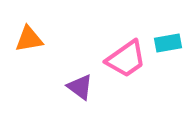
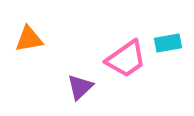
purple triangle: rotated 40 degrees clockwise
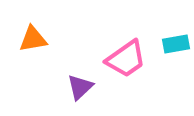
orange triangle: moved 4 px right
cyan rectangle: moved 8 px right, 1 px down
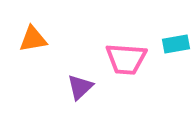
pink trapezoid: rotated 39 degrees clockwise
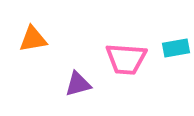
cyan rectangle: moved 4 px down
purple triangle: moved 2 px left, 3 px up; rotated 28 degrees clockwise
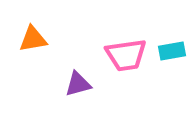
cyan rectangle: moved 4 px left, 3 px down
pink trapezoid: moved 4 px up; rotated 12 degrees counterclockwise
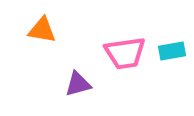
orange triangle: moved 9 px right, 9 px up; rotated 20 degrees clockwise
pink trapezoid: moved 1 px left, 2 px up
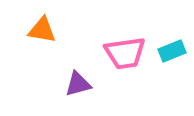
cyan rectangle: rotated 12 degrees counterclockwise
